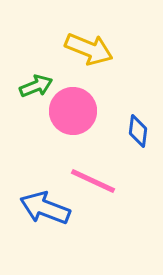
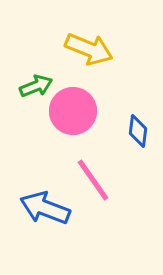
pink line: moved 1 px up; rotated 30 degrees clockwise
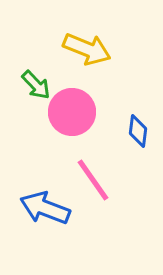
yellow arrow: moved 2 px left
green arrow: moved 1 px up; rotated 68 degrees clockwise
pink circle: moved 1 px left, 1 px down
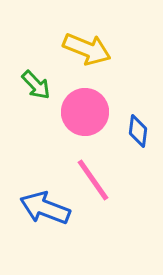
pink circle: moved 13 px right
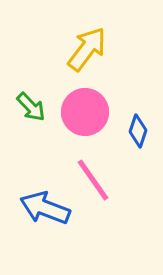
yellow arrow: rotated 75 degrees counterclockwise
green arrow: moved 5 px left, 22 px down
blue diamond: rotated 12 degrees clockwise
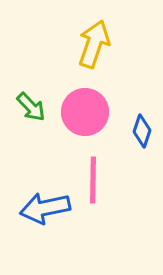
yellow arrow: moved 7 px right, 5 px up; rotated 18 degrees counterclockwise
blue diamond: moved 4 px right
pink line: rotated 36 degrees clockwise
blue arrow: rotated 33 degrees counterclockwise
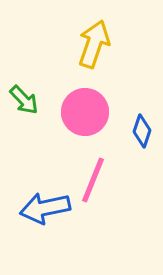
green arrow: moved 7 px left, 7 px up
pink line: rotated 21 degrees clockwise
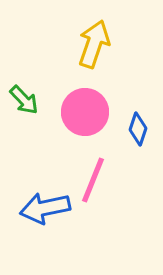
blue diamond: moved 4 px left, 2 px up
